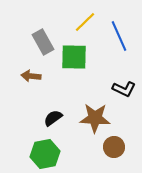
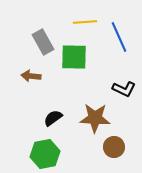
yellow line: rotated 40 degrees clockwise
blue line: moved 1 px down
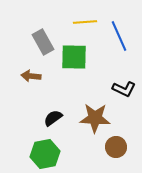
blue line: moved 1 px up
brown circle: moved 2 px right
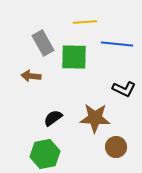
blue line: moved 2 px left, 8 px down; rotated 60 degrees counterclockwise
gray rectangle: moved 1 px down
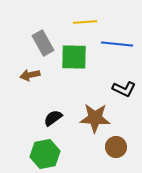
brown arrow: moved 1 px left, 1 px up; rotated 18 degrees counterclockwise
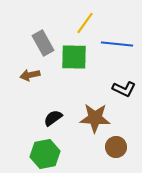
yellow line: moved 1 px down; rotated 50 degrees counterclockwise
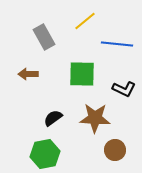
yellow line: moved 2 px up; rotated 15 degrees clockwise
gray rectangle: moved 1 px right, 6 px up
green square: moved 8 px right, 17 px down
brown arrow: moved 2 px left, 1 px up; rotated 12 degrees clockwise
brown circle: moved 1 px left, 3 px down
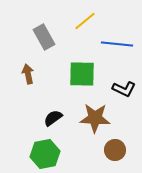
brown arrow: rotated 78 degrees clockwise
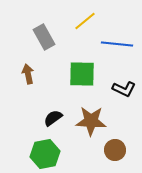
brown star: moved 4 px left, 3 px down
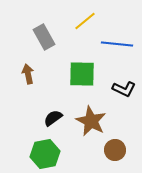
brown star: rotated 24 degrees clockwise
